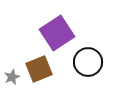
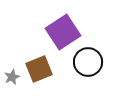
purple square: moved 6 px right, 1 px up
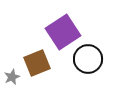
black circle: moved 3 px up
brown square: moved 2 px left, 6 px up
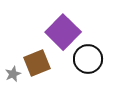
purple square: rotated 12 degrees counterclockwise
gray star: moved 1 px right, 3 px up
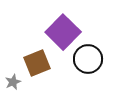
gray star: moved 8 px down
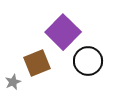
black circle: moved 2 px down
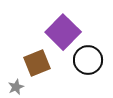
black circle: moved 1 px up
gray star: moved 3 px right, 5 px down
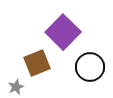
black circle: moved 2 px right, 7 px down
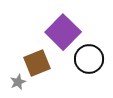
black circle: moved 1 px left, 8 px up
gray star: moved 2 px right, 5 px up
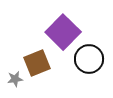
gray star: moved 3 px left, 3 px up; rotated 14 degrees clockwise
